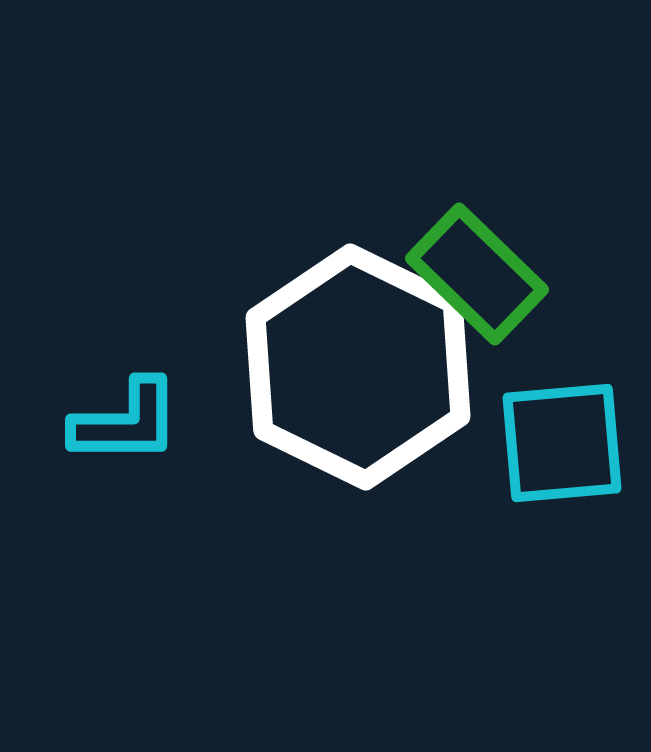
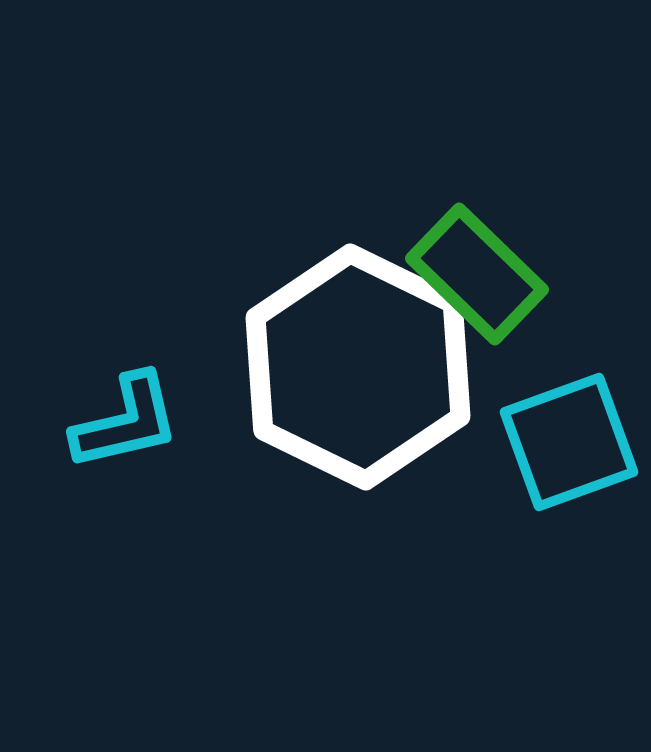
cyan L-shape: rotated 13 degrees counterclockwise
cyan square: moved 7 px right, 1 px up; rotated 15 degrees counterclockwise
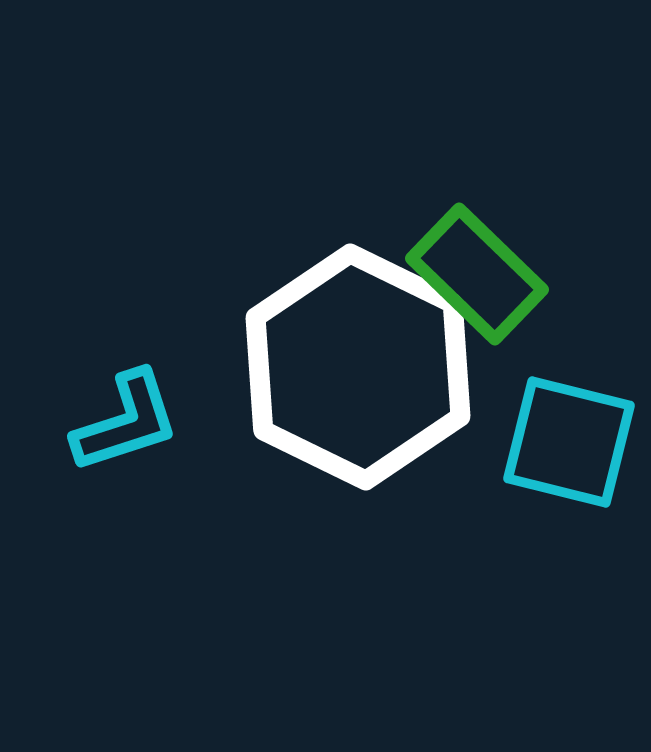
cyan L-shape: rotated 5 degrees counterclockwise
cyan square: rotated 34 degrees clockwise
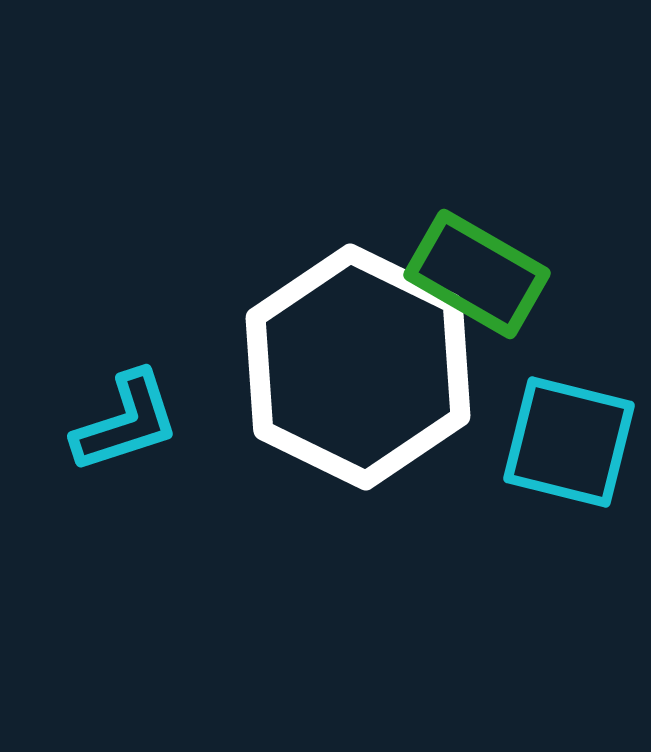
green rectangle: rotated 14 degrees counterclockwise
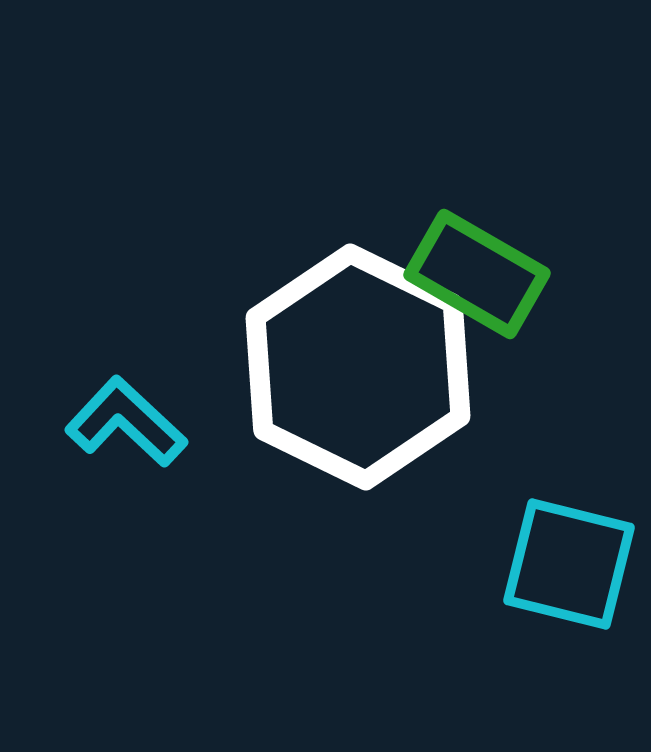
cyan L-shape: rotated 119 degrees counterclockwise
cyan square: moved 122 px down
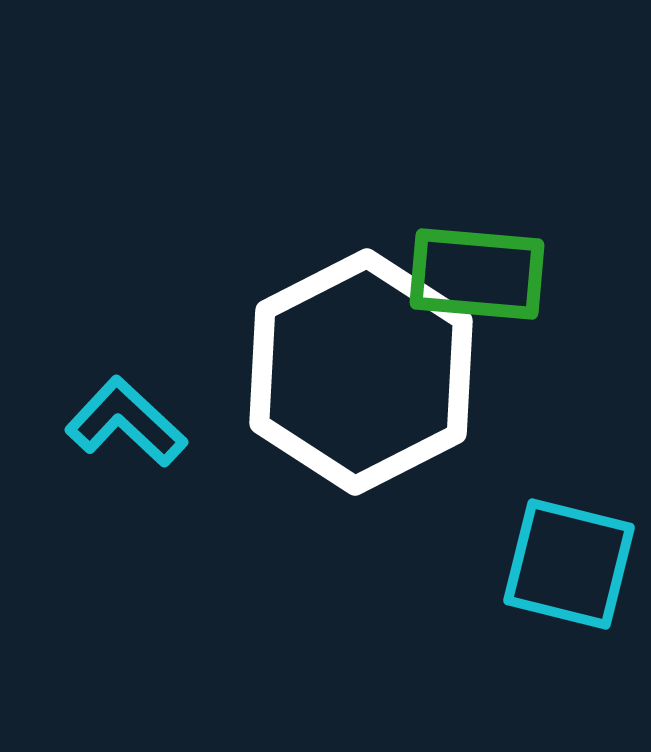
green rectangle: rotated 25 degrees counterclockwise
white hexagon: moved 3 px right, 5 px down; rotated 7 degrees clockwise
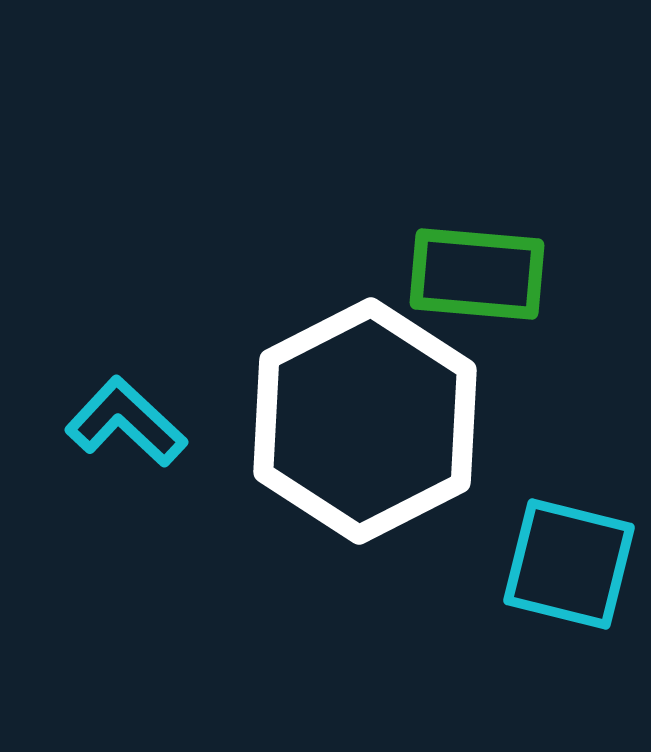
white hexagon: moved 4 px right, 49 px down
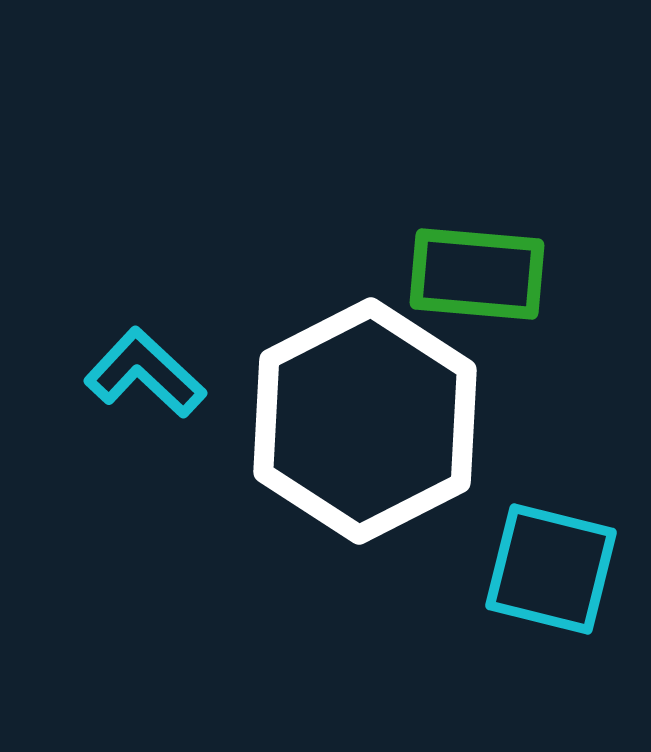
cyan L-shape: moved 19 px right, 49 px up
cyan square: moved 18 px left, 5 px down
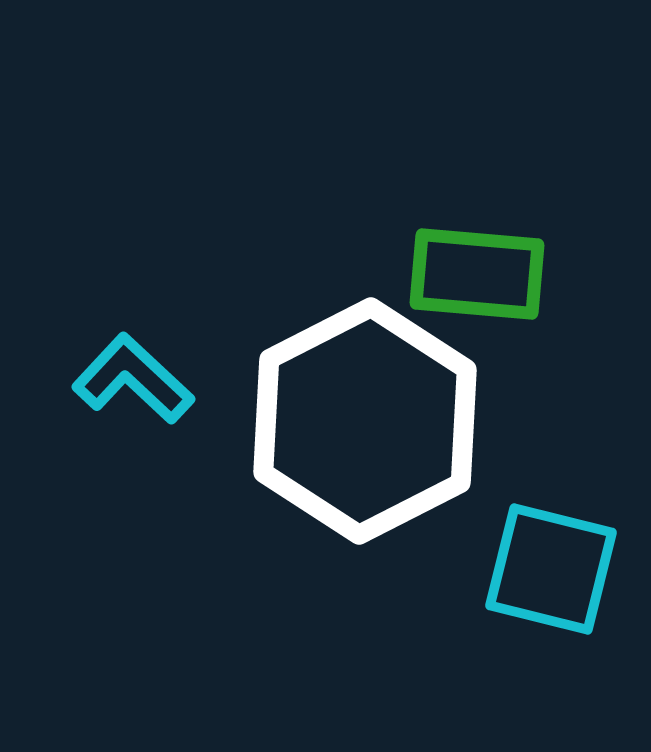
cyan L-shape: moved 12 px left, 6 px down
